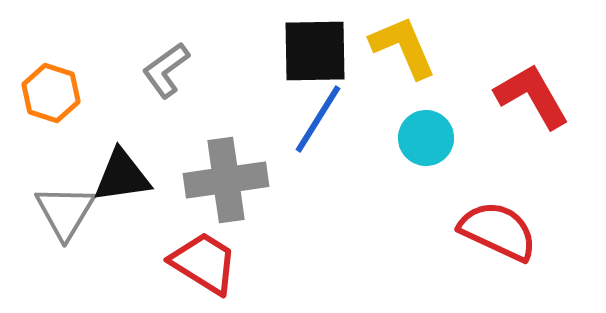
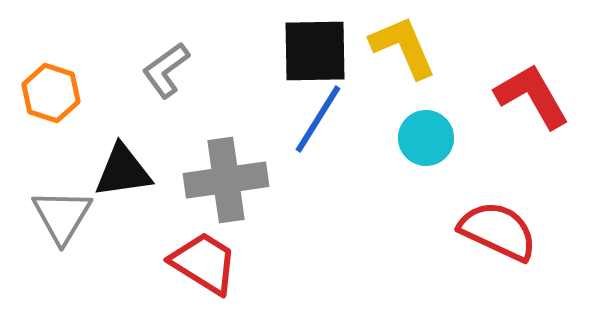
black triangle: moved 1 px right, 5 px up
gray triangle: moved 3 px left, 4 px down
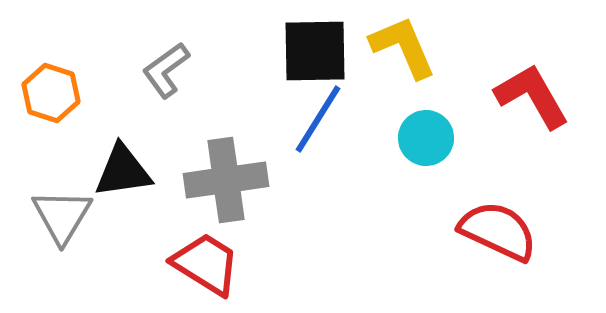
red trapezoid: moved 2 px right, 1 px down
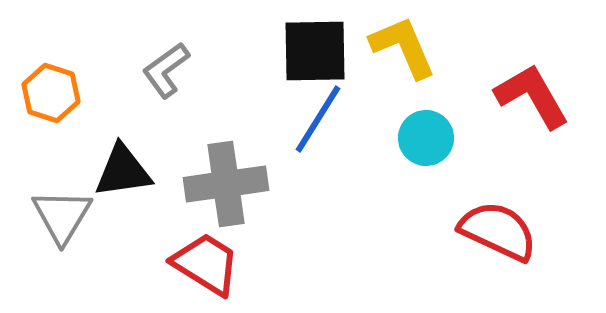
gray cross: moved 4 px down
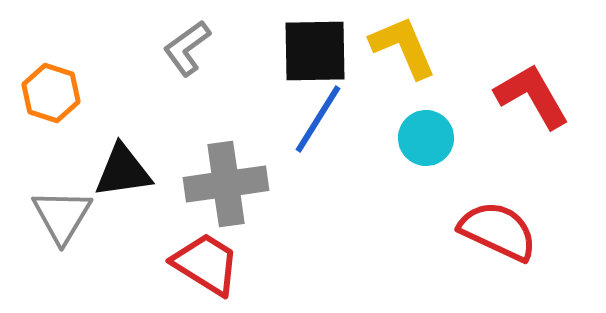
gray L-shape: moved 21 px right, 22 px up
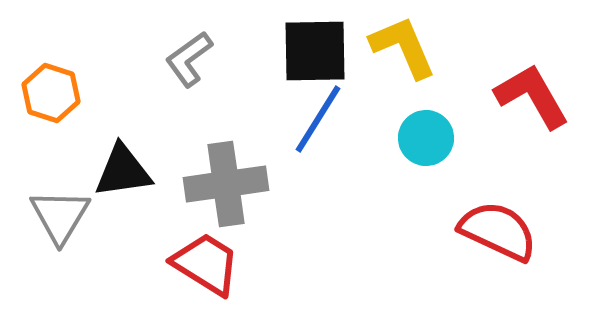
gray L-shape: moved 2 px right, 11 px down
gray triangle: moved 2 px left
